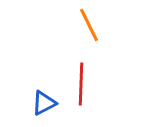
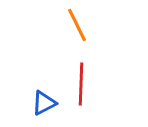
orange line: moved 12 px left
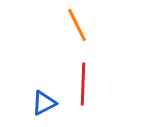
red line: moved 2 px right
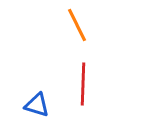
blue triangle: moved 7 px left, 2 px down; rotated 44 degrees clockwise
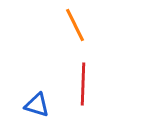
orange line: moved 2 px left
